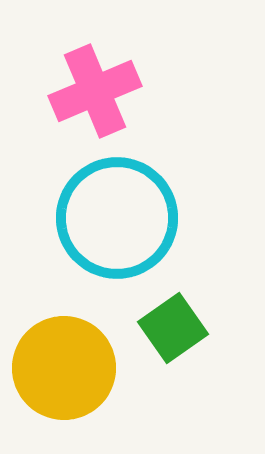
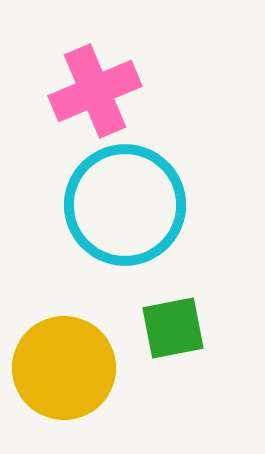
cyan circle: moved 8 px right, 13 px up
green square: rotated 24 degrees clockwise
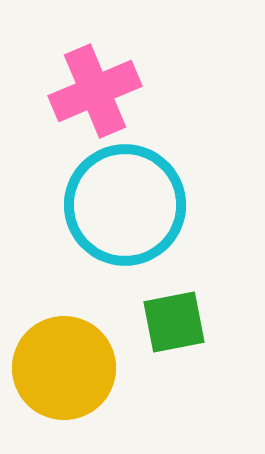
green square: moved 1 px right, 6 px up
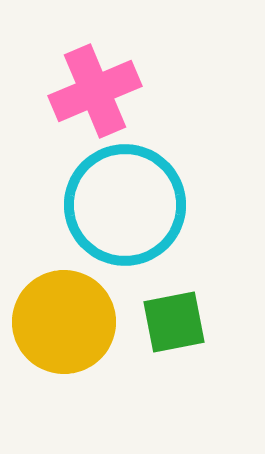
yellow circle: moved 46 px up
